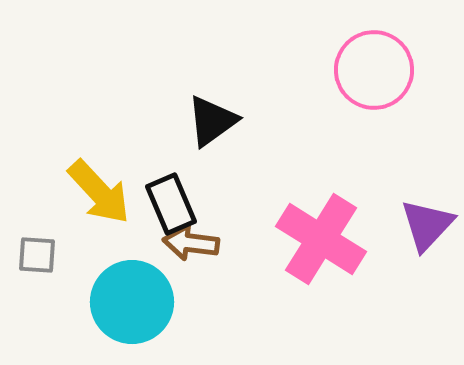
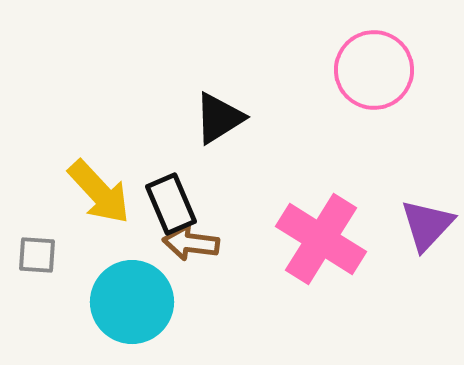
black triangle: moved 7 px right, 3 px up; rotated 4 degrees clockwise
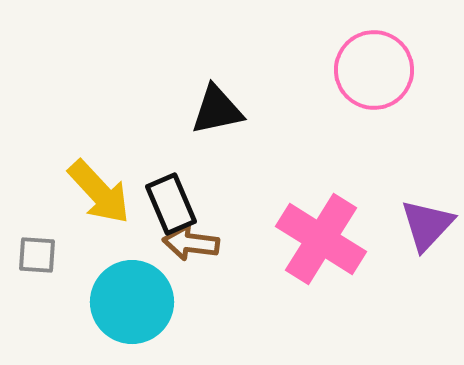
black triangle: moved 2 px left, 8 px up; rotated 20 degrees clockwise
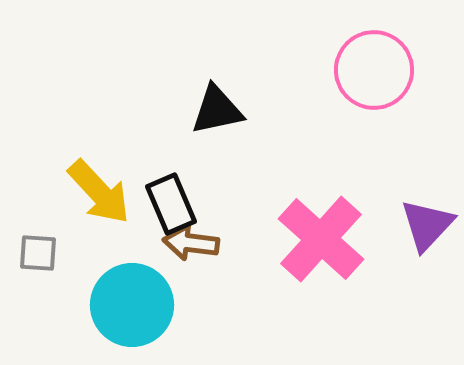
pink cross: rotated 10 degrees clockwise
gray square: moved 1 px right, 2 px up
cyan circle: moved 3 px down
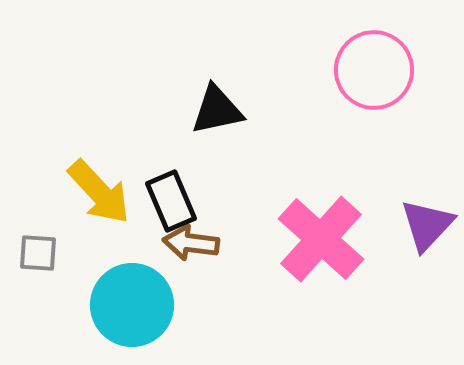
black rectangle: moved 3 px up
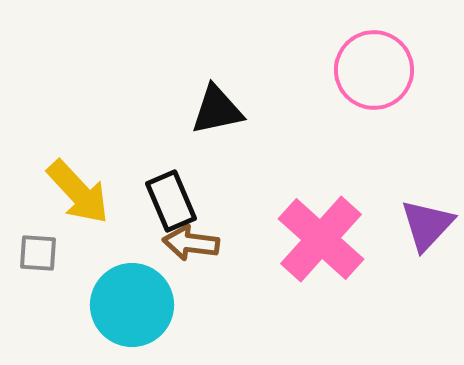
yellow arrow: moved 21 px left
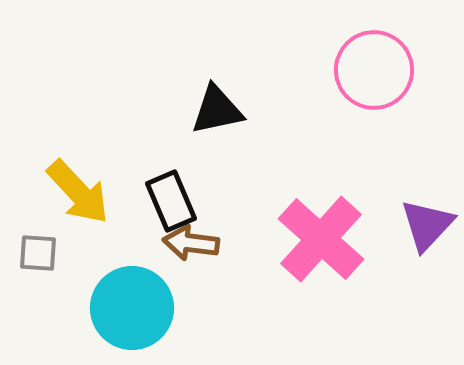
cyan circle: moved 3 px down
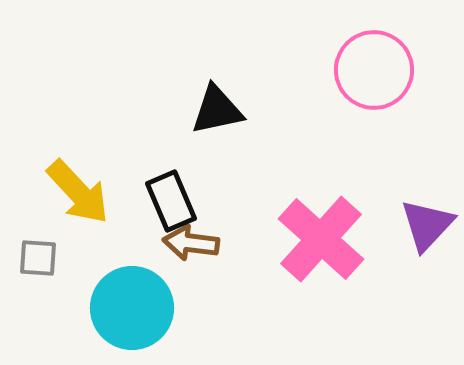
gray square: moved 5 px down
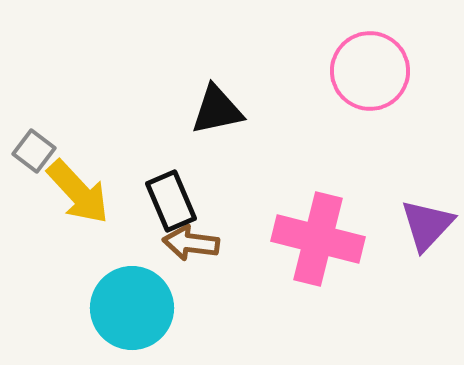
pink circle: moved 4 px left, 1 px down
pink cross: moved 3 px left; rotated 28 degrees counterclockwise
gray square: moved 4 px left, 107 px up; rotated 33 degrees clockwise
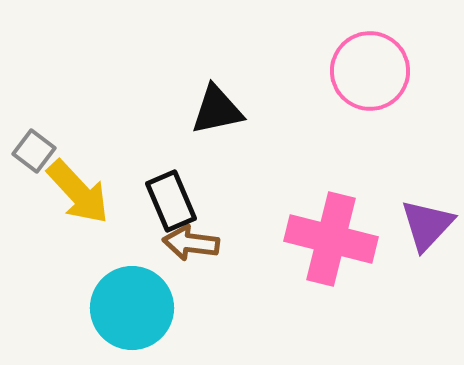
pink cross: moved 13 px right
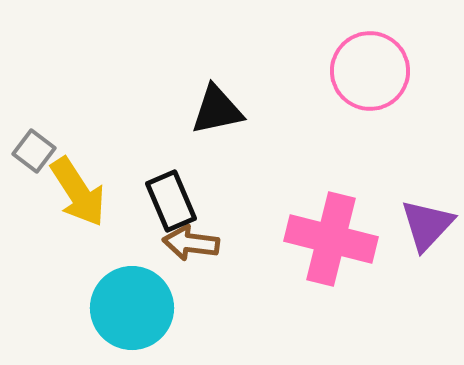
yellow arrow: rotated 10 degrees clockwise
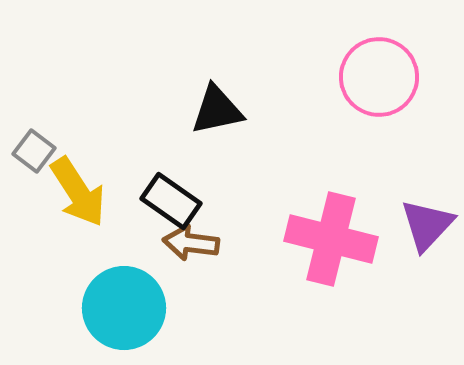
pink circle: moved 9 px right, 6 px down
black rectangle: rotated 32 degrees counterclockwise
cyan circle: moved 8 px left
